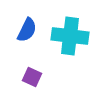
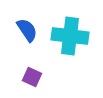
blue semicircle: rotated 60 degrees counterclockwise
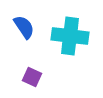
blue semicircle: moved 3 px left, 3 px up
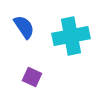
cyan cross: moved 1 px right; rotated 18 degrees counterclockwise
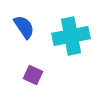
purple square: moved 1 px right, 2 px up
